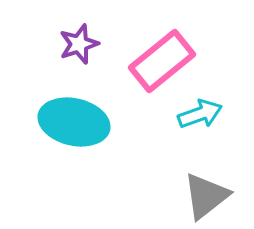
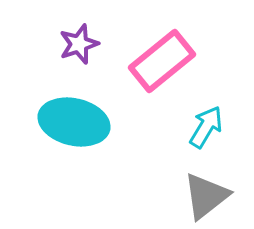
cyan arrow: moved 6 px right, 13 px down; rotated 39 degrees counterclockwise
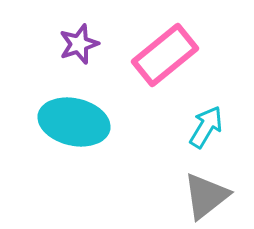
pink rectangle: moved 3 px right, 6 px up
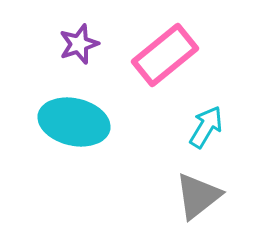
gray triangle: moved 8 px left
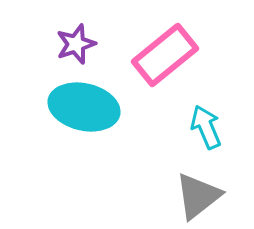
purple star: moved 3 px left
cyan ellipse: moved 10 px right, 15 px up
cyan arrow: rotated 54 degrees counterclockwise
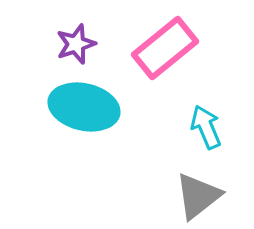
pink rectangle: moved 7 px up
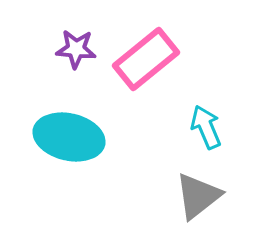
purple star: moved 5 px down; rotated 24 degrees clockwise
pink rectangle: moved 19 px left, 11 px down
cyan ellipse: moved 15 px left, 30 px down
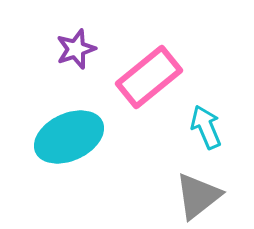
purple star: rotated 24 degrees counterclockwise
pink rectangle: moved 3 px right, 18 px down
cyan ellipse: rotated 38 degrees counterclockwise
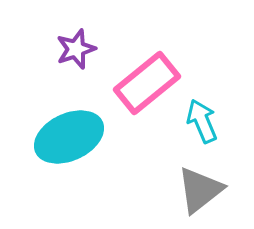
pink rectangle: moved 2 px left, 6 px down
cyan arrow: moved 4 px left, 6 px up
gray triangle: moved 2 px right, 6 px up
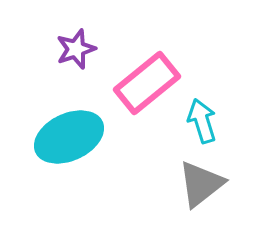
cyan arrow: rotated 6 degrees clockwise
gray triangle: moved 1 px right, 6 px up
